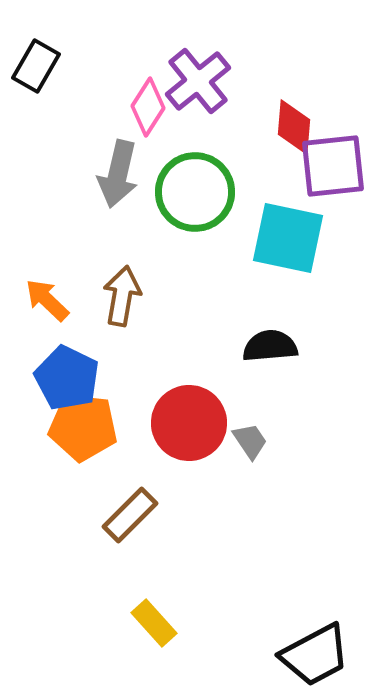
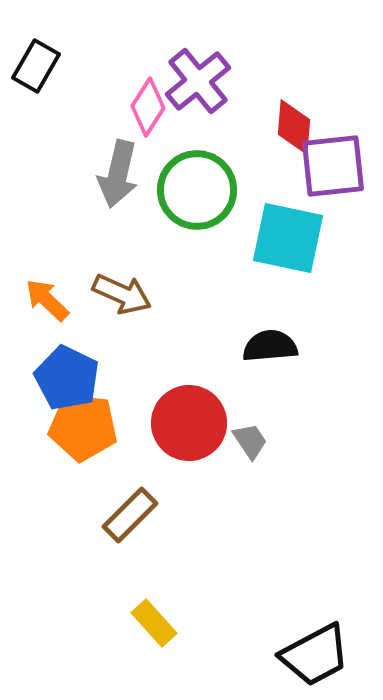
green circle: moved 2 px right, 2 px up
brown arrow: moved 2 px up; rotated 104 degrees clockwise
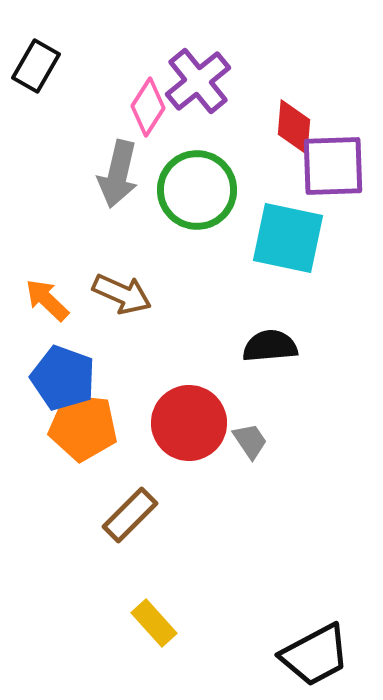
purple square: rotated 4 degrees clockwise
blue pentagon: moved 4 px left; rotated 6 degrees counterclockwise
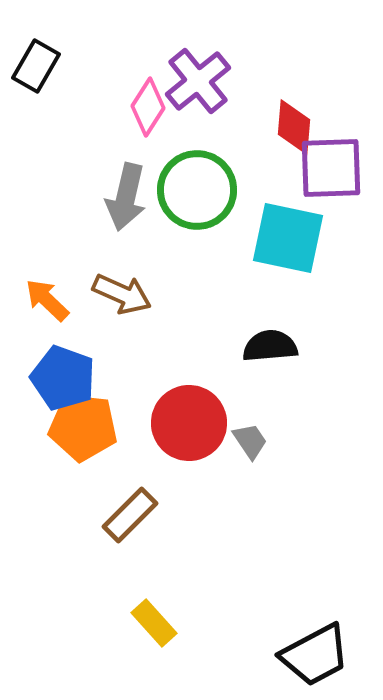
purple square: moved 2 px left, 2 px down
gray arrow: moved 8 px right, 23 px down
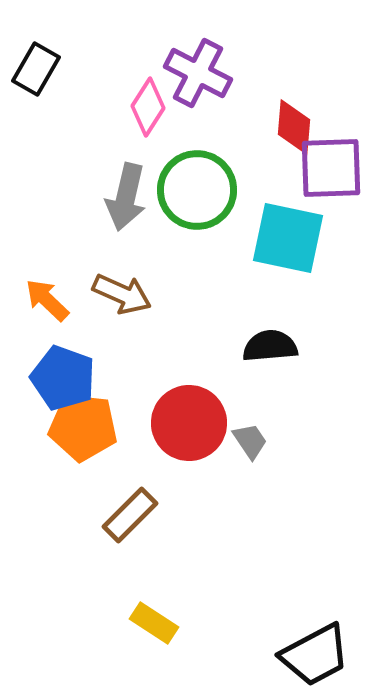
black rectangle: moved 3 px down
purple cross: moved 8 px up; rotated 24 degrees counterclockwise
yellow rectangle: rotated 15 degrees counterclockwise
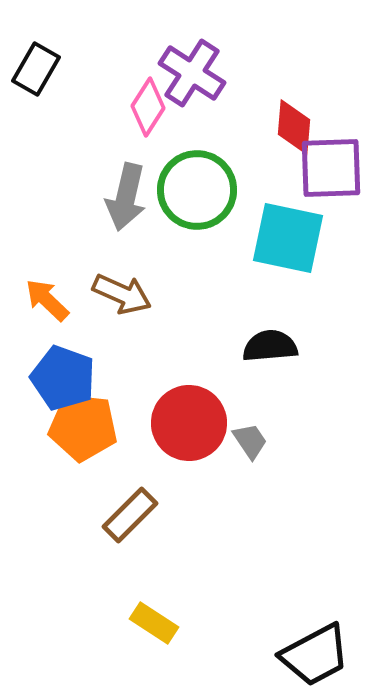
purple cross: moved 6 px left; rotated 6 degrees clockwise
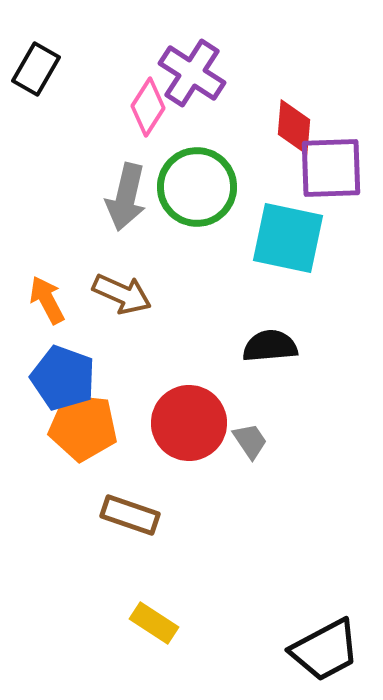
green circle: moved 3 px up
orange arrow: rotated 18 degrees clockwise
brown rectangle: rotated 64 degrees clockwise
black trapezoid: moved 10 px right, 5 px up
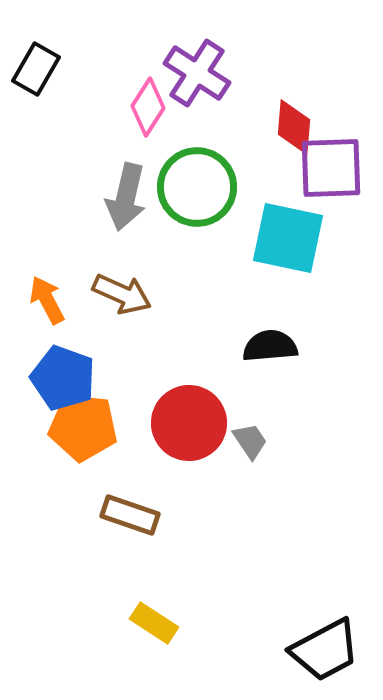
purple cross: moved 5 px right
